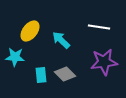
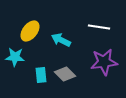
cyan arrow: rotated 18 degrees counterclockwise
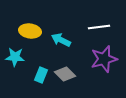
white line: rotated 15 degrees counterclockwise
yellow ellipse: rotated 60 degrees clockwise
purple star: moved 3 px up; rotated 8 degrees counterclockwise
cyan rectangle: rotated 28 degrees clockwise
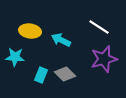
white line: rotated 40 degrees clockwise
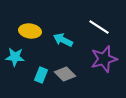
cyan arrow: moved 2 px right
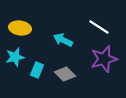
yellow ellipse: moved 10 px left, 3 px up
cyan star: rotated 18 degrees counterclockwise
cyan rectangle: moved 4 px left, 5 px up
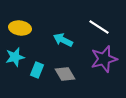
gray diamond: rotated 15 degrees clockwise
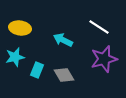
gray diamond: moved 1 px left, 1 px down
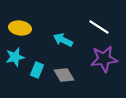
purple star: rotated 8 degrees clockwise
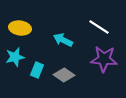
purple star: rotated 12 degrees clockwise
gray diamond: rotated 25 degrees counterclockwise
